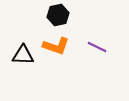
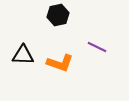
orange L-shape: moved 4 px right, 17 px down
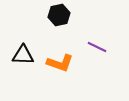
black hexagon: moved 1 px right
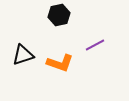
purple line: moved 2 px left, 2 px up; rotated 54 degrees counterclockwise
black triangle: rotated 20 degrees counterclockwise
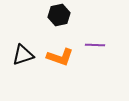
purple line: rotated 30 degrees clockwise
orange L-shape: moved 6 px up
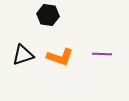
black hexagon: moved 11 px left; rotated 20 degrees clockwise
purple line: moved 7 px right, 9 px down
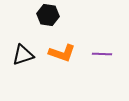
orange L-shape: moved 2 px right, 4 px up
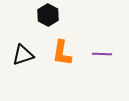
black hexagon: rotated 20 degrees clockwise
orange L-shape: rotated 80 degrees clockwise
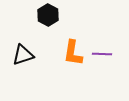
orange L-shape: moved 11 px right
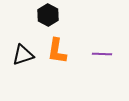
orange L-shape: moved 16 px left, 2 px up
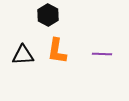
black triangle: rotated 15 degrees clockwise
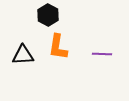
orange L-shape: moved 1 px right, 4 px up
